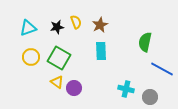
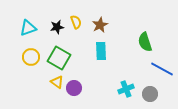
green semicircle: rotated 30 degrees counterclockwise
cyan cross: rotated 35 degrees counterclockwise
gray circle: moved 3 px up
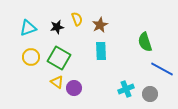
yellow semicircle: moved 1 px right, 3 px up
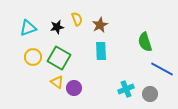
yellow circle: moved 2 px right
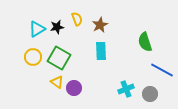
cyan triangle: moved 9 px right, 1 px down; rotated 12 degrees counterclockwise
blue line: moved 1 px down
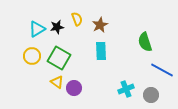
yellow circle: moved 1 px left, 1 px up
gray circle: moved 1 px right, 1 px down
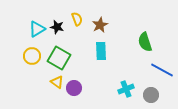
black star: rotated 24 degrees clockwise
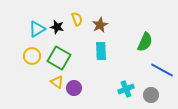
green semicircle: rotated 138 degrees counterclockwise
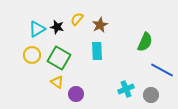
yellow semicircle: rotated 120 degrees counterclockwise
cyan rectangle: moved 4 px left
yellow circle: moved 1 px up
purple circle: moved 2 px right, 6 px down
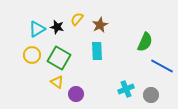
blue line: moved 4 px up
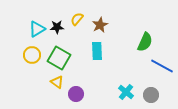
black star: rotated 16 degrees counterclockwise
cyan cross: moved 3 px down; rotated 28 degrees counterclockwise
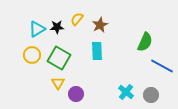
yellow triangle: moved 1 px right, 1 px down; rotated 24 degrees clockwise
